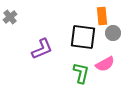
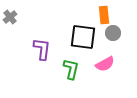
orange rectangle: moved 2 px right, 1 px up
purple L-shape: rotated 60 degrees counterclockwise
green L-shape: moved 10 px left, 4 px up
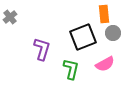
orange rectangle: moved 1 px up
black square: rotated 28 degrees counterclockwise
purple L-shape: rotated 10 degrees clockwise
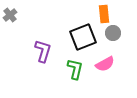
gray cross: moved 2 px up
purple L-shape: moved 1 px right, 2 px down
green L-shape: moved 4 px right
